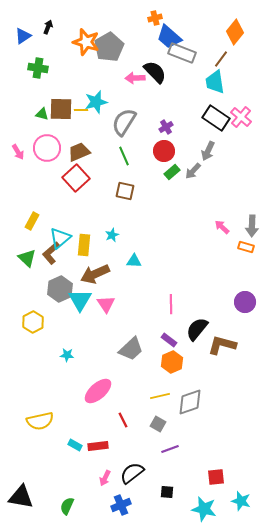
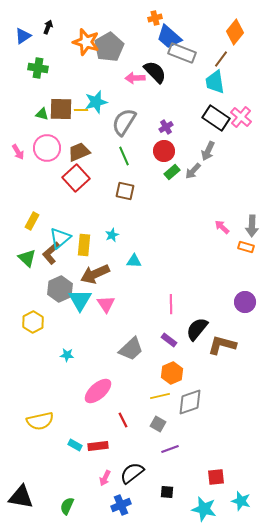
orange hexagon at (172, 362): moved 11 px down
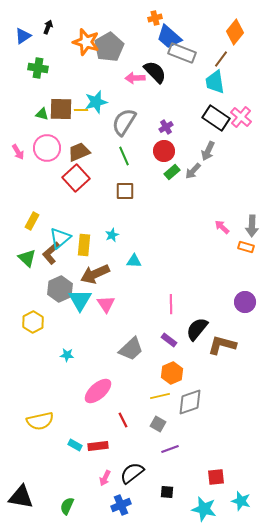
brown square at (125, 191): rotated 12 degrees counterclockwise
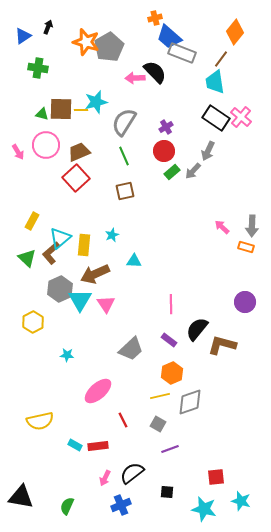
pink circle at (47, 148): moved 1 px left, 3 px up
brown square at (125, 191): rotated 12 degrees counterclockwise
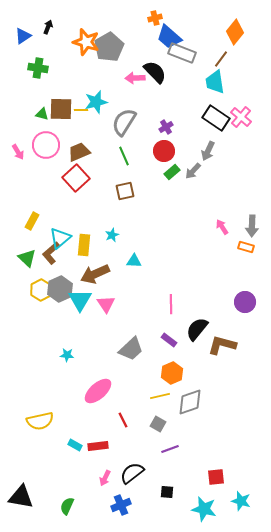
pink arrow at (222, 227): rotated 14 degrees clockwise
yellow hexagon at (33, 322): moved 8 px right, 32 px up
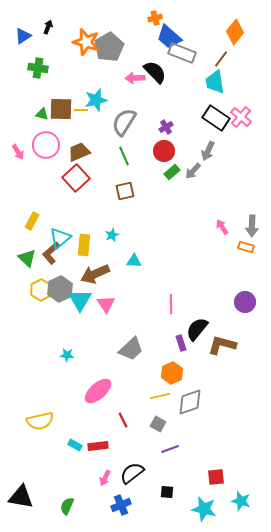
cyan star at (96, 102): moved 2 px up
purple rectangle at (169, 340): moved 12 px right, 3 px down; rotated 35 degrees clockwise
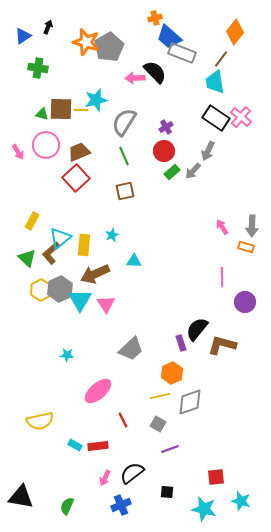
pink line at (171, 304): moved 51 px right, 27 px up
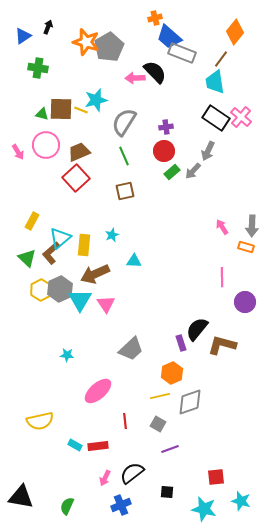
yellow line at (81, 110): rotated 24 degrees clockwise
purple cross at (166, 127): rotated 24 degrees clockwise
red line at (123, 420): moved 2 px right, 1 px down; rotated 21 degrees clockwise
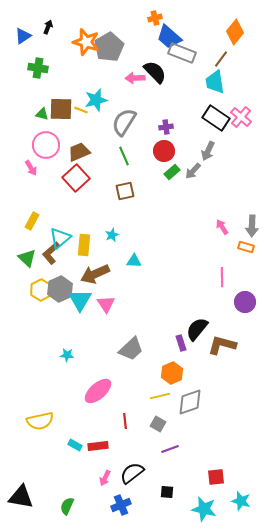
pink arrow at (18, 152): moved 13 px right, 16 px down
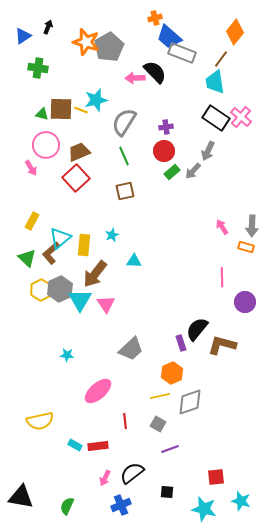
brown arrow at (95, 274): rotated 28 degrees counterclockwise
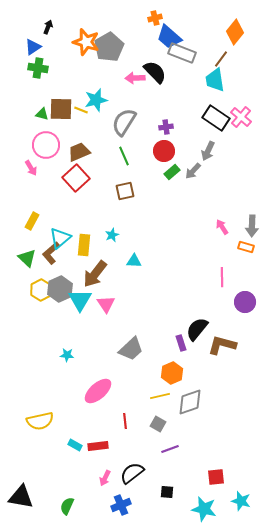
blue triangle at (23, 36): moved 10 px right, 11 px down
cyan trapezoid at (215, 82): moved 2 px up
